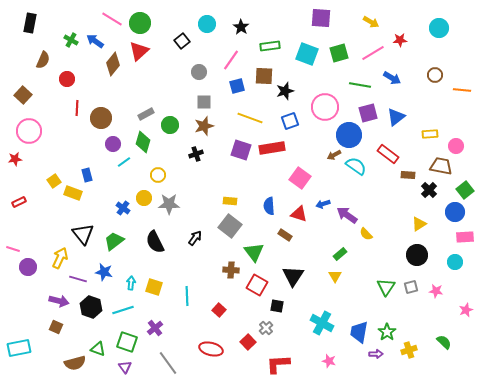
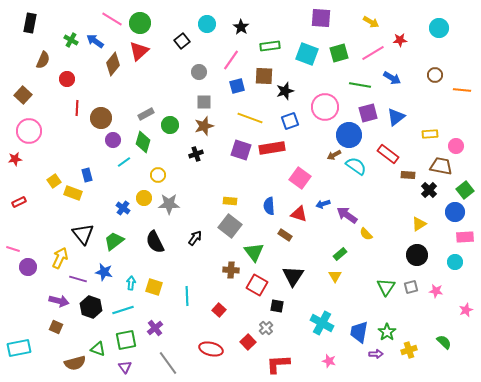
purple circle at (113, 144): moved 4 px up
green square at (127, 342): moved 1 px left, 2 px up; rotated 30 degrees counterclockwise
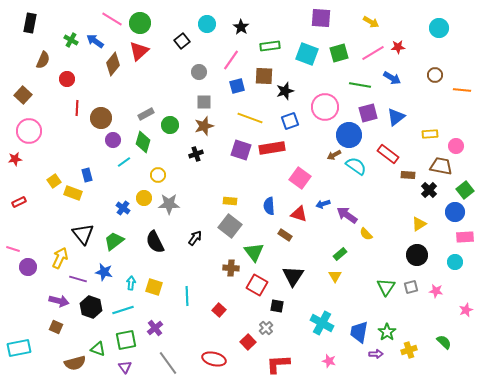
red star at (400, 40): moved 2 px left, 7 px down
brown cross at (231, 270): moved 2 px up
red ellipse at (211, 349): moved 3 px right, 10 px down
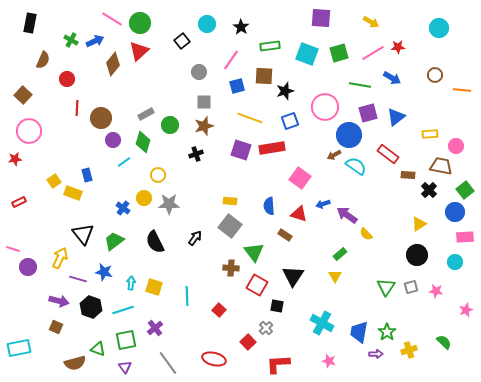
blue arrow at (95, 41): rotated 120 degrees clockwise
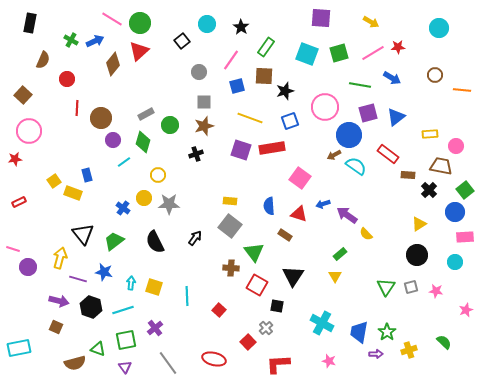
green rectangle at (270, 46): moved 4 px left, 1 px down; rotated 48 degrees counterclockwise
yellow arrow at (60, 258): rotated 10 degrees counterclockwise
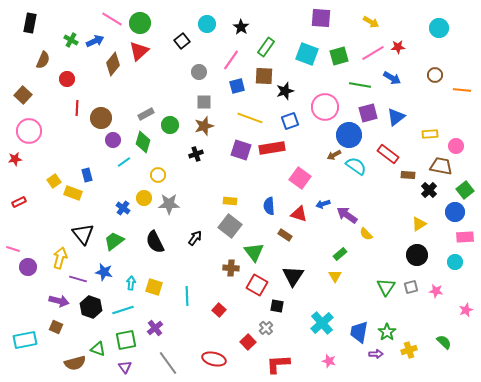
green square at (339, 53): moved 3 px down
cyan cross at (322, 323): rotated 20 degrees clockwise
cyan rectangle at (19, 348): moved 6 px right, 8 px up
